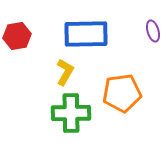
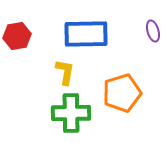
yellow L-shape: rotated 20 degrees counterclockwise
orange pentagon: rotated 9 degrees counterclockwise
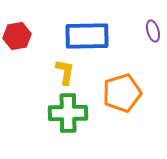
blue rectangle: moved 1 px right, 2 px down
green cross: moved 3 px left
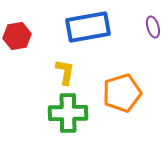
purple ellipse: moved 4 px up
blue rectangle: moved 1 px right, 9 px up; rotated 9 degrees counterclockwise
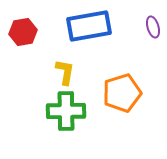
blue rectangle: moved 1 px right, 1 px up
red hexagon: moved 6 px right, 4 px up
green cross: moved 2 px left, 2 px up
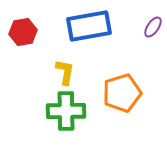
purple ellipse: rotated 50 degrees clockwise
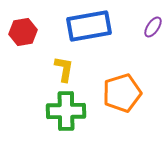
yellow L-shape: moved 1 px left, 3 px up
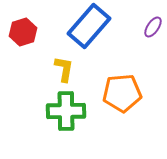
blue rectangle: rotated 39 degrees counterclockwise
red hexagon: rotated 8 degrees counterclockwise
orange pentagon: rotated 12 degrees clockwise
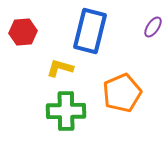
blue rectangle: moved 1 px right, 5 px down; rotated 27 degrees counterclockwise
red hexagon: rotated 12 degrees clockwise
yellow L-shape: moved 4 px left, 1 px up; rotated 84 degrees counterclockwise
orange pentagon: rotated 18 degrees counterclockwise
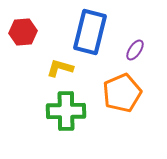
purple ellipse: moved 18 px left, 23 px down
blue rectangle: moved 1 px down
